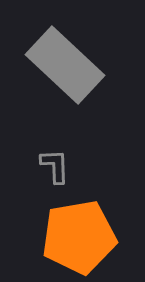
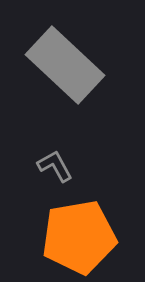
gray L-shape: rotated 27 degrees counterclockwise
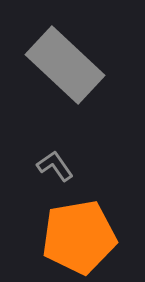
gray L-shape: rotated 6 degrees counterclockwise
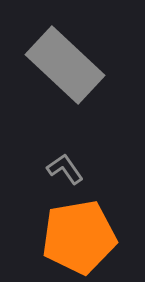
gray L-shape: moved 10 px right, 3 px down
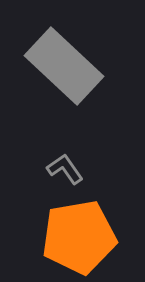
gray rectangle: moved 1 px left, 1 px down
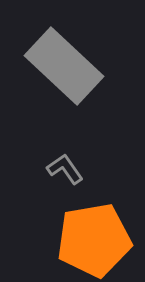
orange pentagon: moved 15 px right, 3 px down
